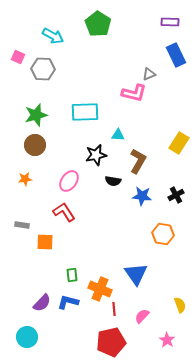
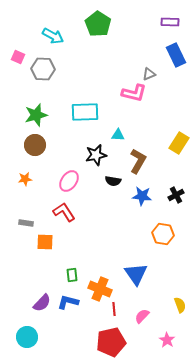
gray rectangle: moved 4 px right, 2 px up
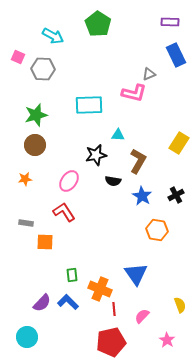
cyan rectangle: moved 4 px right, 7 px up
blue star: rotated 24 degrees clockwise
orange hexagon: moved 6 px left, 4 px up
blue L-shape: rotated 30 degrees clockwise
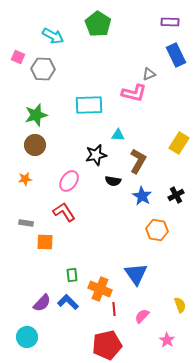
red pentagon: moved 4 px left, 3 px down
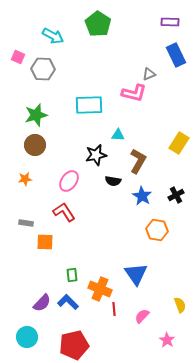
red pentagon: moved 33 px left
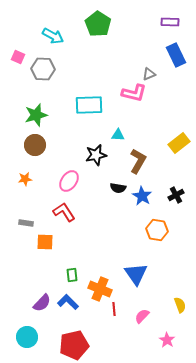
yellow rectangle: rotated 20 degrees clockwise
black semicircle: moved 5 px right, 7 px down
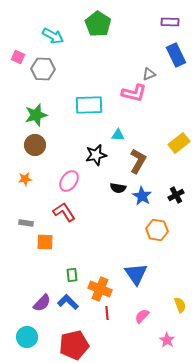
red line: moved 7 px left, 4 px down
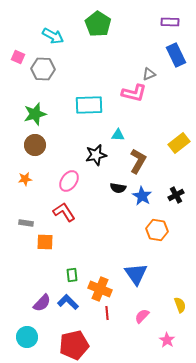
green star: moved 1 px left, 1 px up
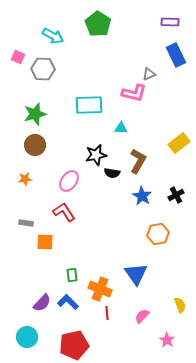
cyan triangle: moved 3 px right, 7 px up
black semicircle: moved 6 px left, 15 px up
orange hexagon: moved 1 px right, 4 px down; rotated 20 degrees counterclockwise
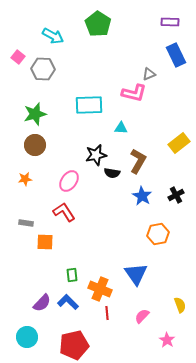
pink square: rotated 16 degrees clockwise
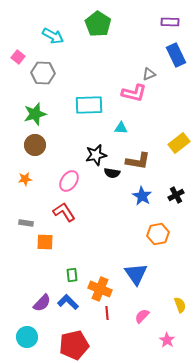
gray hexagon: moved 4 px down
brown L-shape: rotated 70 degrees clockwise
